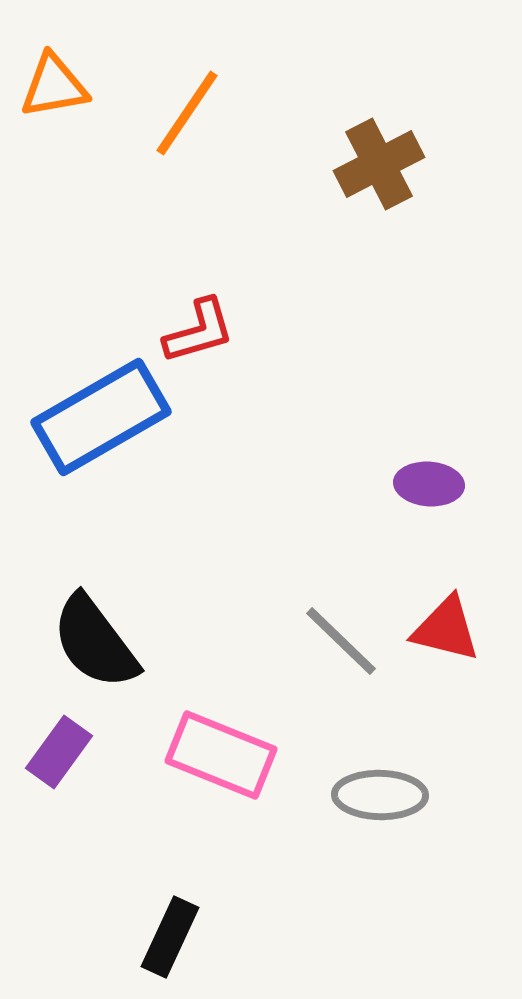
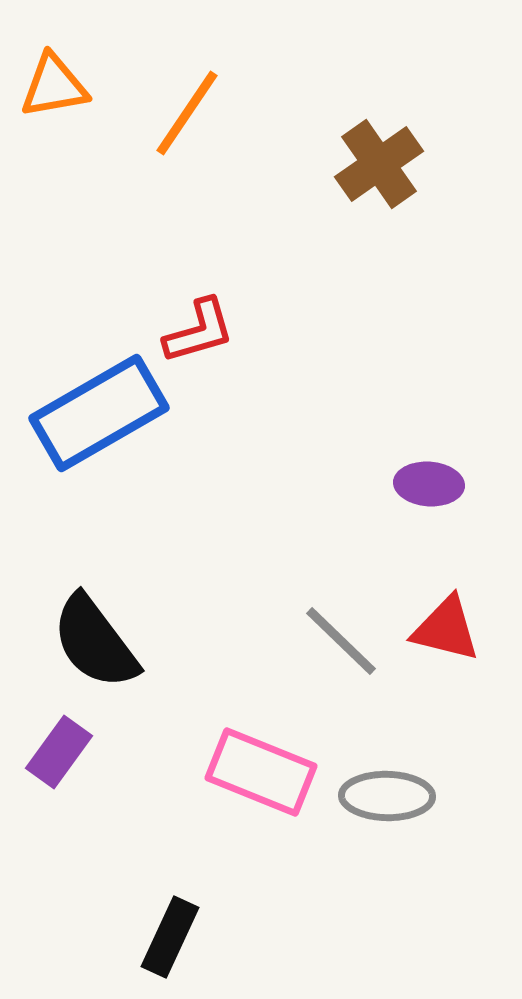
brown cross: rotated 8 degrees counterclockwise
blue rectangle: moved 2 px left, 4 px up
pink rectangle: moved 40 px right, 17 px down
gray ellipse: moved 7 px right, 1 px down
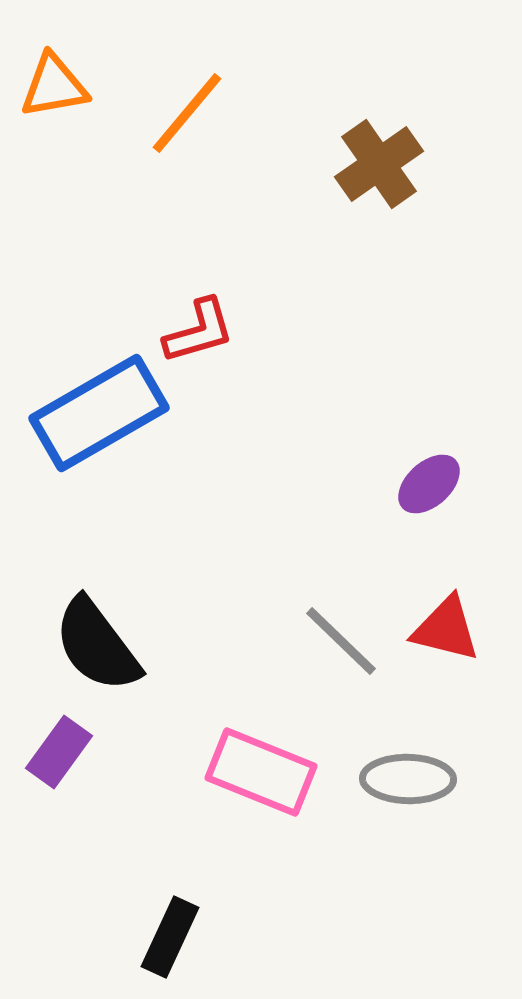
orange line: rotated 6 degrees clockwise
purple ellipse: rotated 46 degrees counterclockwise
black semicircle: moved 2 px right, 3 px down
gray ellipse: moved 21 px right, 17 px up
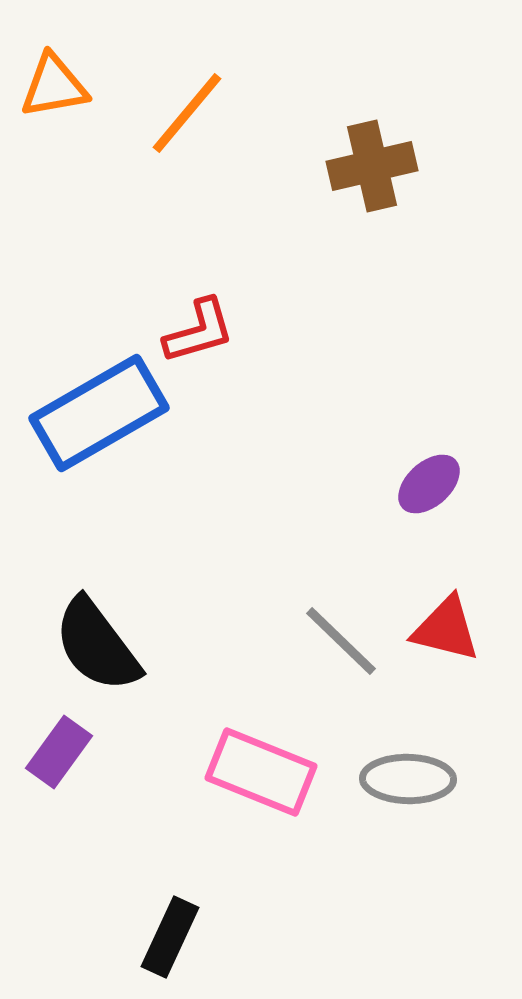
brown cross: moved 7 px left, 2 px down; rotated 22 degrees clockwise
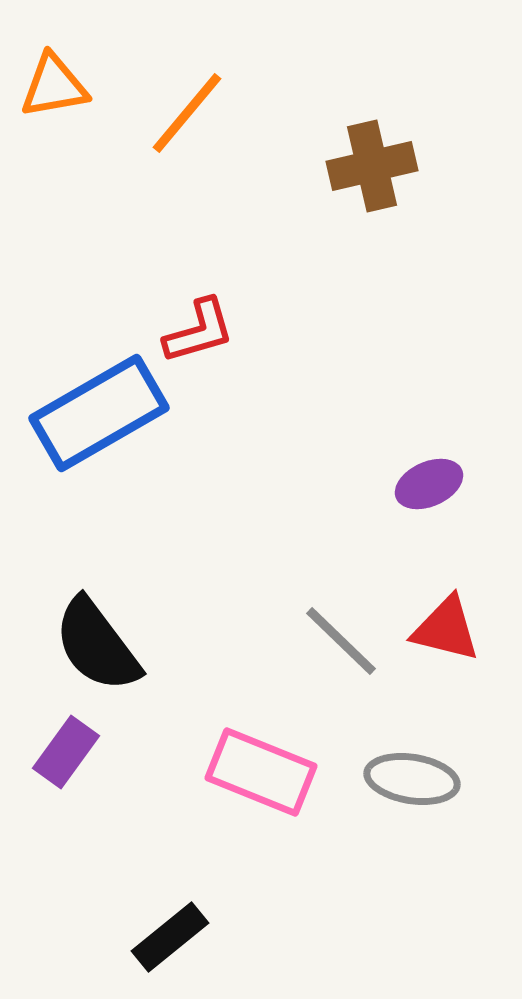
purple ellipse: rotated 18 degrees clockwise
purple rectangle: moved 7 px right
gray ellipse: moved 4 px right; rotated 8 degrees clockwise
black rectangle: rotated 26 degrees clockwise
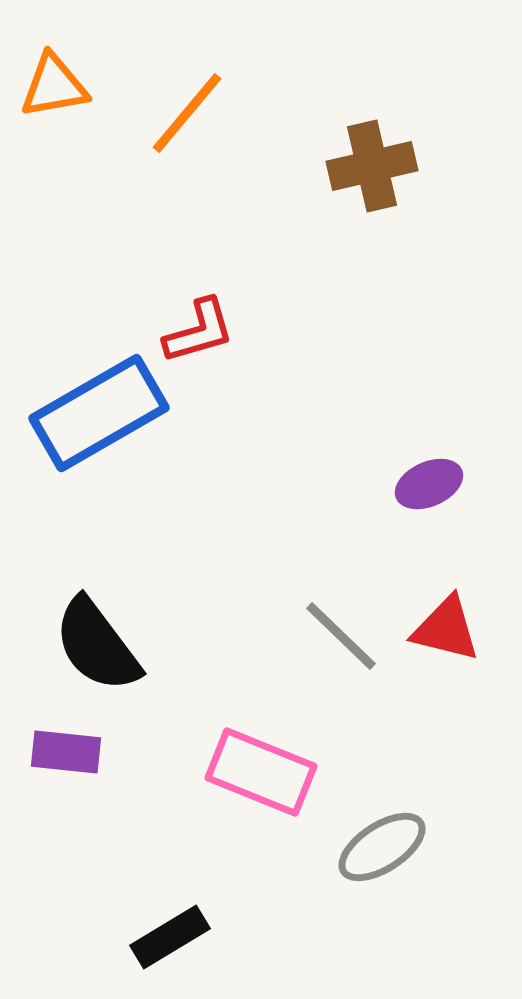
gray line: moved 5 px up
purple rectangle: rotated 60 degrees clockwise
gray ellipse: moved 30 px left, 68 px down; rotated 42 degrees counterclockwise
black rectangle: rotated 8 degrees clockwise
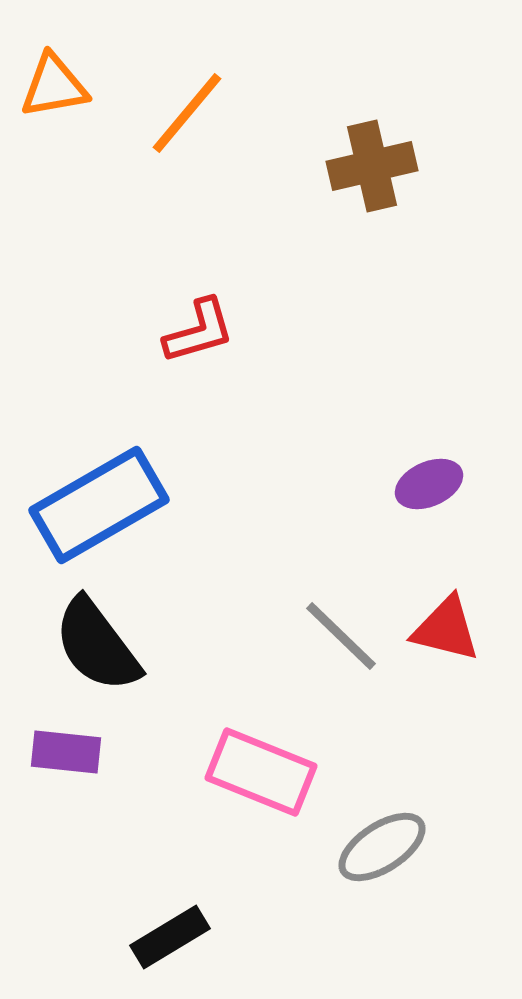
blue rectangle: moved 92 px down
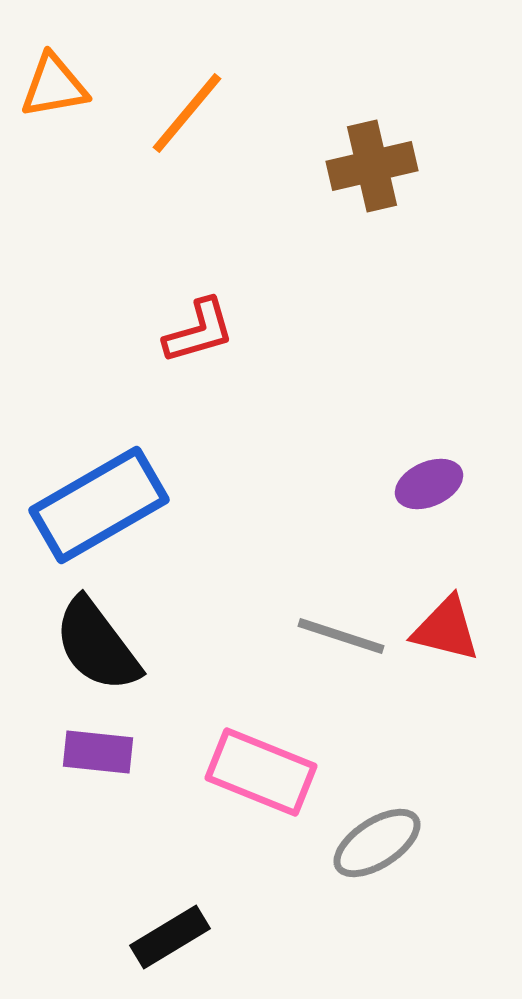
gray line: rotated 26 degrees counterclockwise
purple rectangle: moved 32 px right
gray ellipse: moved 5 px left, 4 px up
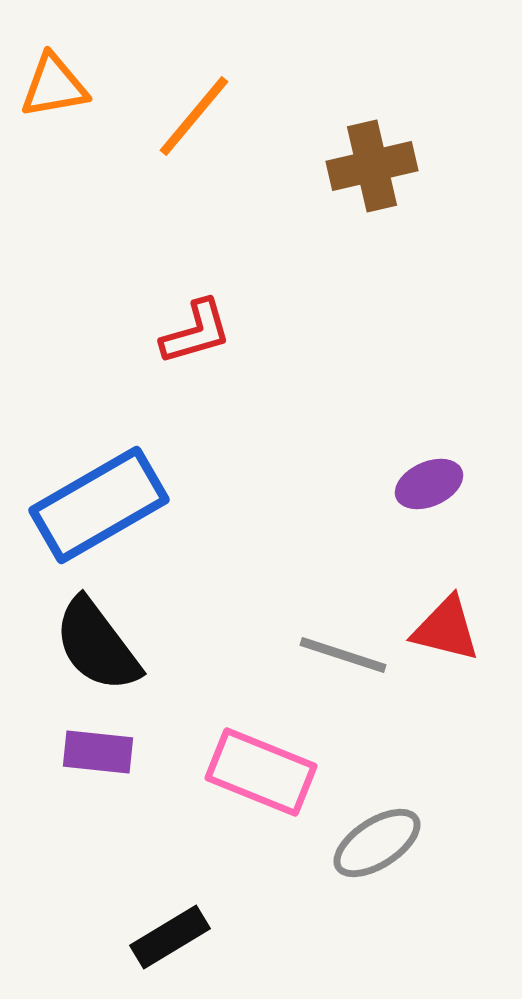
orange line: moved 7 px right, 3 px down
red L-shape: moved 3 px left, 1 px down
gray line: moved 2 px right, 19 px down
